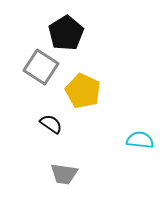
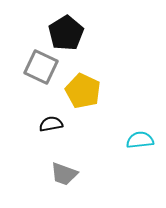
gray square: rotated 8 degrees counterclockwise
black semicircle: rotated 45 degrees counterclockwise
cyan semicircle: rotated 12 degrees counterclockwise
gray trapezoid: rotated 12 degrees clockwise
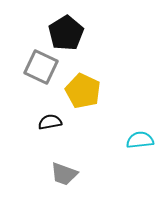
black semicircle: moved 1 px left, 2 px up
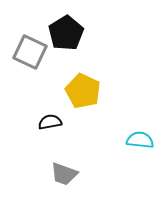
gray square: moved 11 px left, 15 px up
cyan semicircle: rotated 12 degrees clockwise
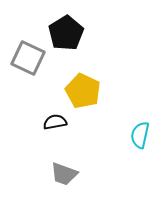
gray square: moved 2 px left, 6 px down
black semicircle: moved 5 px right
cyan semicircle: moved 5 px up; rotated 84 degrees counterclockwise
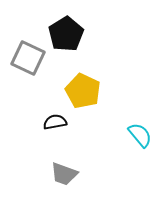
black pentagon: moved 1 px down
cyan semicircle: rotated 128 degrees clockwise
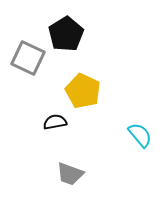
gray trapezoid: moved 6 px right
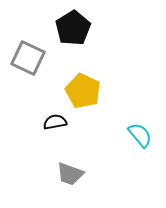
black pentagon: moved 7 px right, 6 px up
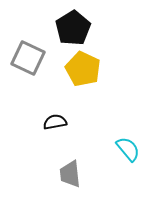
yellow pentagon: moved 22 px up
cyan semicircle: moved 12 px left, 14 px down
gray trapezoid: rotated 64 degrees clockwise
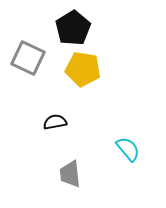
yellow pentagon: rotated 16 degrees counterclockwise
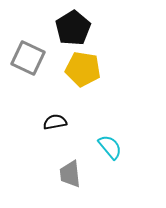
cyan semicircle: moved 18 px left, 2 px up
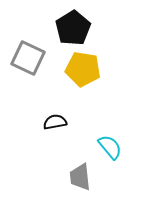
gray trapezoid: moved 10 px right, 3 px down
